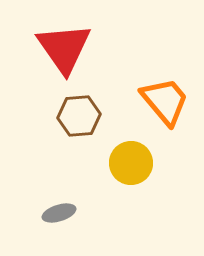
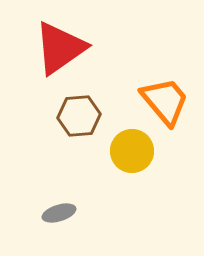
red triangle: moved 4 px left; rotated 30 degrees clockwise
yellow circle: moved 1 px right, 12 px up
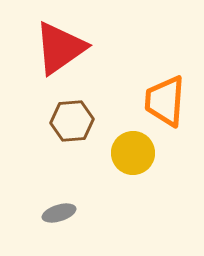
orange trapezoid: rotated 136 degrees counterclockwise
brown hexagon: moved 7 px left, 5 px down
yellow circle: moved 1 px right, 2 px down
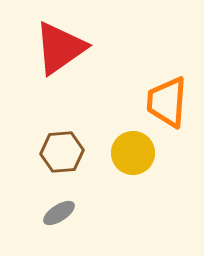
orange trapezoid: moved 2 px right, 1 px down
brown hexagon: moved 10 px left, 31 px down
gray ellipse: rotated 16 degrees counterclockwise
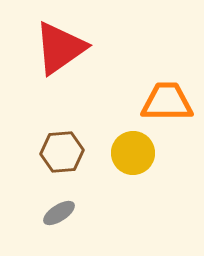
orange trapezoid: rotated 86 degrees clockwise
